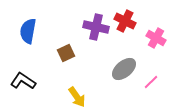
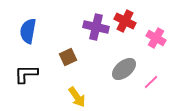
brown square: moved 2 px right, 4 px down
black L-shape: moved 3 px right, 7 px up; rotated 35 degrees counterclockwise
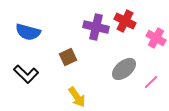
blue semicircle: moved 1 px down; rotated 85 degrees counterclockwise
black L-shape: rotated 135 degrees counterclockwise
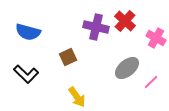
red cross: rotated 15 degrees clockwise
gray ellipse: moved 3 px right, 1 px up
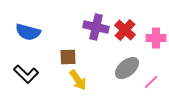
red cross: moved 9 px down
pink cross: rotated 30 degrees counterclockwise
brown square: rotated 24 degrees clockwise
yellow arrow: moved 1 px right, 17 px up
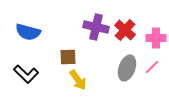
gray ellipse: rotated 30 degrees counterclockwise
pink line: moved 1 px right, 15 px up
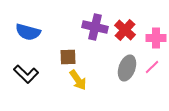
purple cross: moved 1 px left
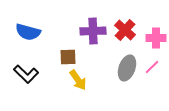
purple cross: moved 2 px left, 4 px down; rotated 15 degrees counterclockwise
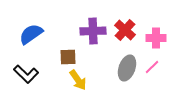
blue semicircle: moved 3 px right, 2 px down; rotated 130 degrees clockwise
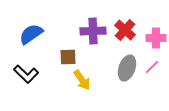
yellow arrow: moved 4 px right
